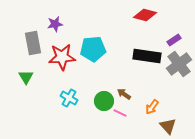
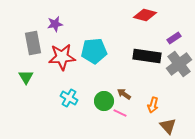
purple rectangle: moved 2 px up
cyan pentagon: moved 1 px right, 2 px down
orange arrow: moved 1 px right, 2 px up; rotated 21 degrees counterclockwise
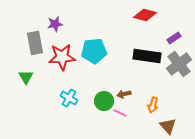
gray rectangle: moved 2 px right
brown arrow: rotated 48 degrees counterclockwise
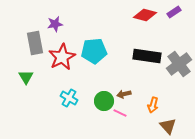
purple rectangle: moved 26 px up
red star: rotated 24 degrees counterclockwise
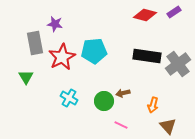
purple star: rotated 21 degrees clockwise
gray cross: moved 1 px left
brown arrow: moved 1 px left, 1 px up
pink line: moved 1 px right, 12 px down
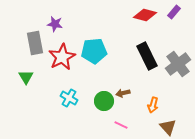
purple rectangle: rotated 16 degrees counterclockwise
black rectangle: rotated 56 degrees clockwise
brown triangle: moved 1 px down
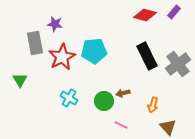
green triangle: moved 6 px left, 3 px down
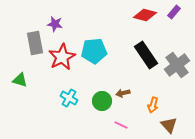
black rectangle: moved 1 px left, 1 px up; rotated 8 degrees counterclockwise
gray cross: moved 1 px left, 1 px down
green triangle: rotated 42 degrees counterclockwise
green circle: moved 2 px left
brown triangle: moved 1 px right, 2 px up
